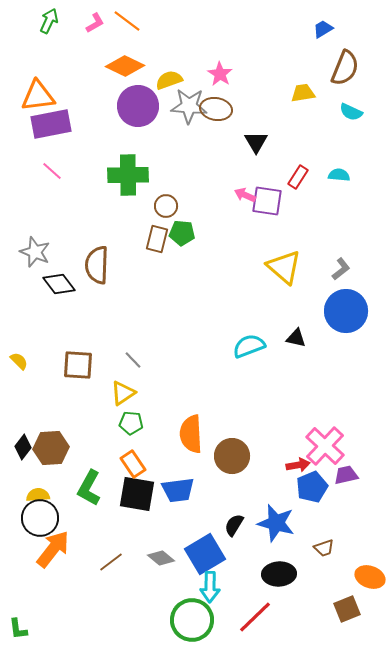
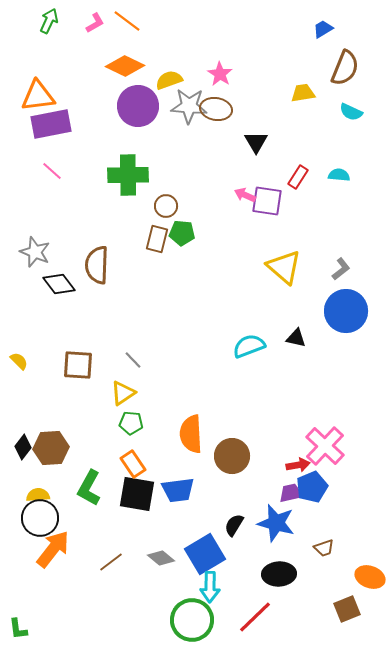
purple trapezoid at (346, 475): moved 55 px left, 18 px down
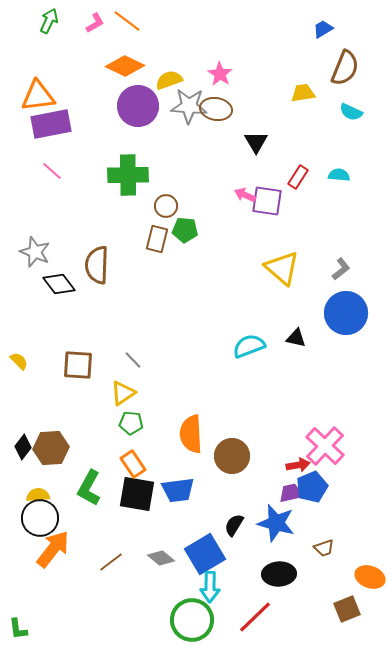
green pentagon at (182, 233): moved 3 px right, 3 px up
yellow triangle at (284, 267): moved 2 px left, 1 px down
blue circle at (346, 311): moved 2 px down
